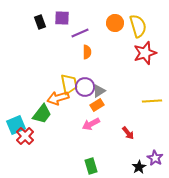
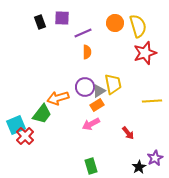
purple line: moved 3 px right
yellow trapezoid: moved 44 px right
purple star: rotated 14 degrees clockwise
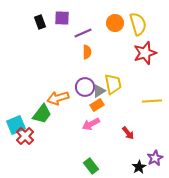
yellow semicircle: moved 2 px up
green rectangle: rotated 21 degrees counterclockwise
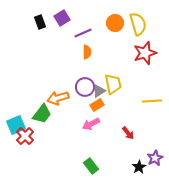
purple square: rotated 35 degrees counterclockwise
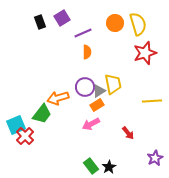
black star: moved 30 px left
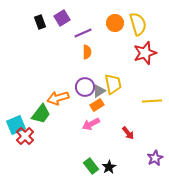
green trapezoid: moved 1 px left
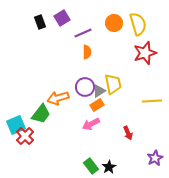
orange circle: moved 1 px left
red arrow: rotated 16 degrees clockwise
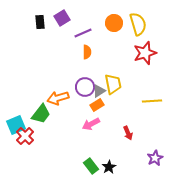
black rectangle: rotated 16 degrees clockwise
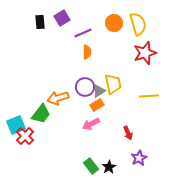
yellow line: moved 3 px left, 5 px up
purple star: moved 16 px left
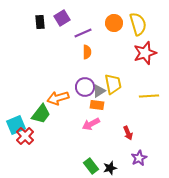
orange rectangle: rotated 40 degrees clockwise
black star: moved 1 px right, 1 px down; rotated 16 degrees clockwise
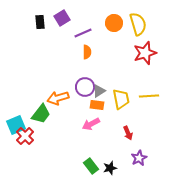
yellow trapezoid: moved 8 px right, 15 px down
